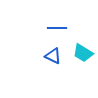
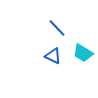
blue line: rotated 48 degrees clockwise
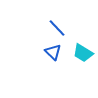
blue triangle: moved 4 px up; rotated 18 degrees clockwise
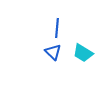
blue line: rotated 48 degrees clockwise
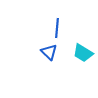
blue triangle: moved 4 px left
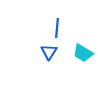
blue triangle: rotated 18 degrees clockwise
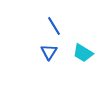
blue line: moved 3 px left, 2 px up; rotated 36 degrees counterclockwise
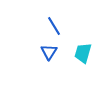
cyan trapezoid: rotated 75 degrees clockwise
